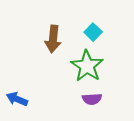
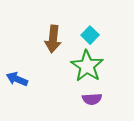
cyan square: moved 3 px left, 3 px down
blue arrow: moved 20 px up
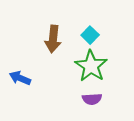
green star: moved 4 px right
blue arrow: moved 3 px right, 1 px up
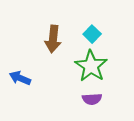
cyan square: moved 2 px right, 1 px up
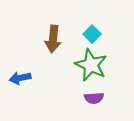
green star: moved 1 px up; rotated 8 degrees counterclockwise
blue arrow: rotated 35 degrees counterclockwise
purple semicircle: moved 2 px right, 1 px up
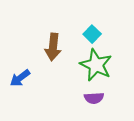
brown arrow: moved 8 px down
green star: moved 5 px right
blue arrow: rotated 25 degrees counterclockwise
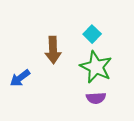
brown arrow: moved 3 px down; rotated 8 degrees counterclockwise
green star: moved 2 px down
purple semicircle: moved 2 px right
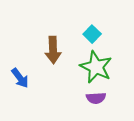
blue arrow: rotated 90 degrees counterclockwise
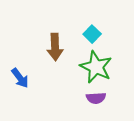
brown arrow: moved 2 px right, 3 px up
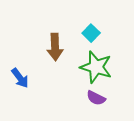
cyan square: moved 1 px left, 1 px up
green star: rotated 8 degrees counterclockwise
purple semicircle: rotated 30 degrees clockwise
